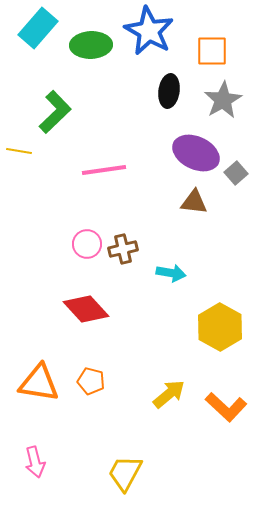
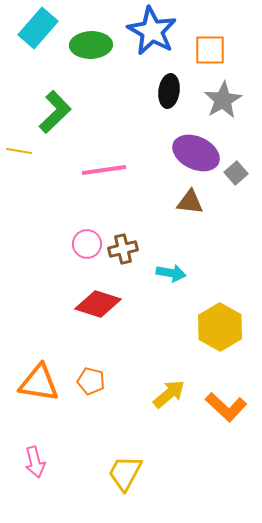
blue star: moved 3 px right
orange square: moved 2 px left, 1 px up
brown triangle: moved 4 px left
red diamond: moved 12 px right, 5 px up; rotated 30 degrees counterclockwise
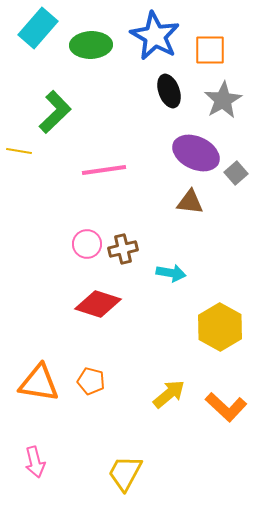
blue star: moved 3 px right, 5 px down
black ellipse: rotated 28 degrees counterclockwise
